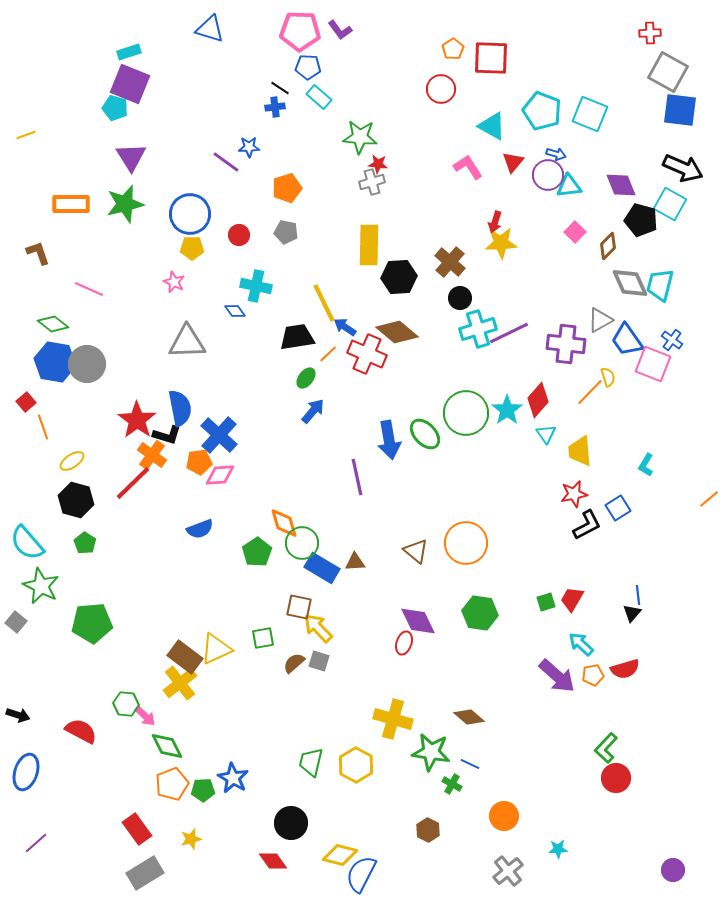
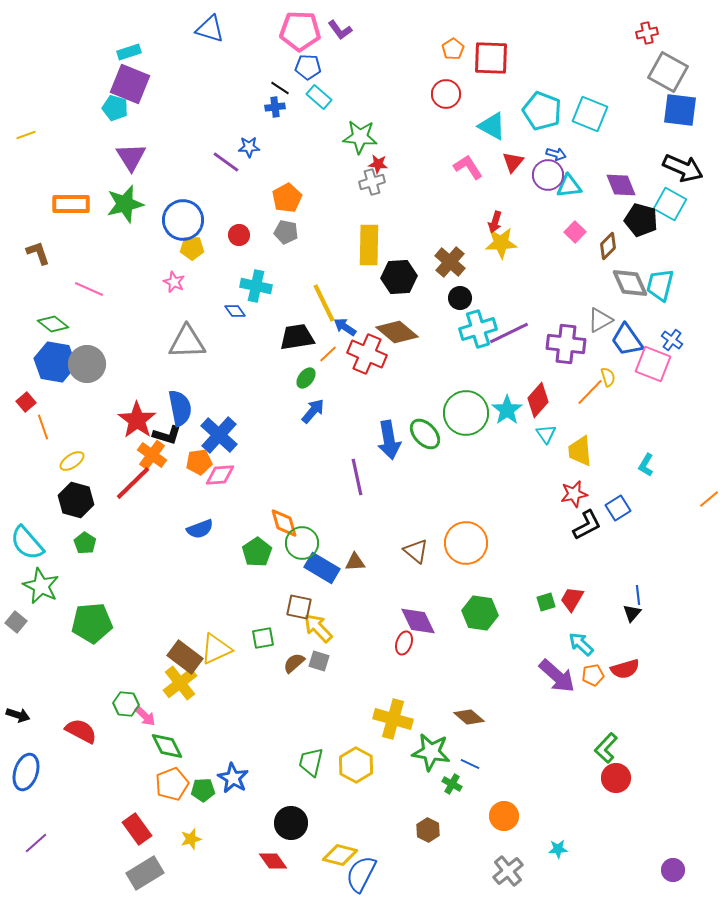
red cross at (650, 33): moved 3 px left; rotated 10 degrees counterclockwise
red circle at (441, 89): moved 5 px right, 5 px down
orange pentagon at (287, 188): moved 10 px down; rotated 12 degrees counterclockwise
blue circle at (190, 214): moved 7 px left, 6 px down
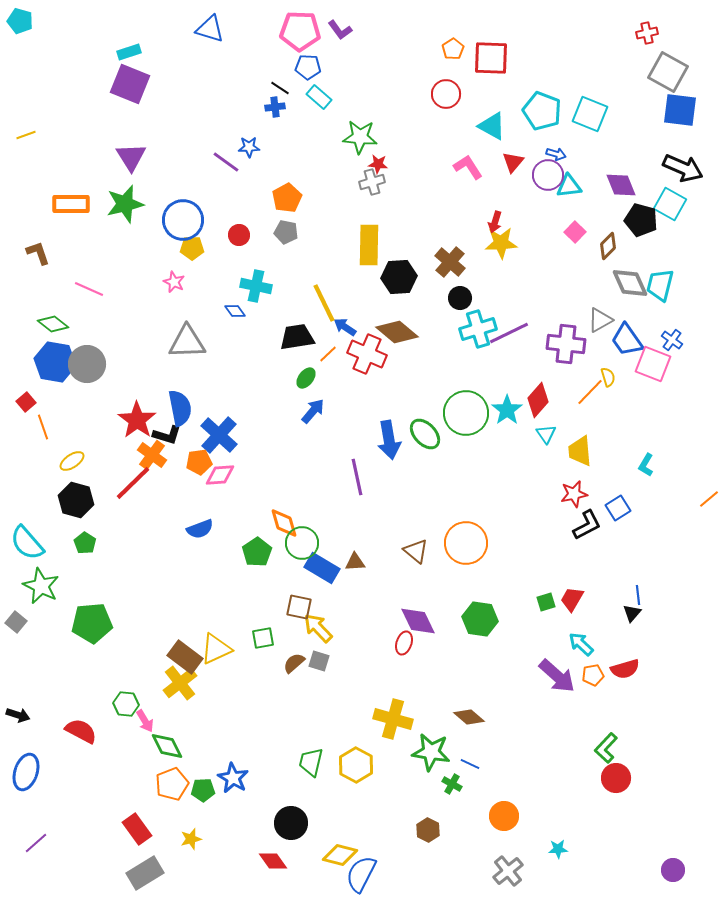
cyan pentagon at (115, 108): moved 95 px left, 87 px up
green hexagon at (480, 613): moved 6 px down
pink arrow at (145, 716): moved 5 px down; rotated 15 degrees clockwise
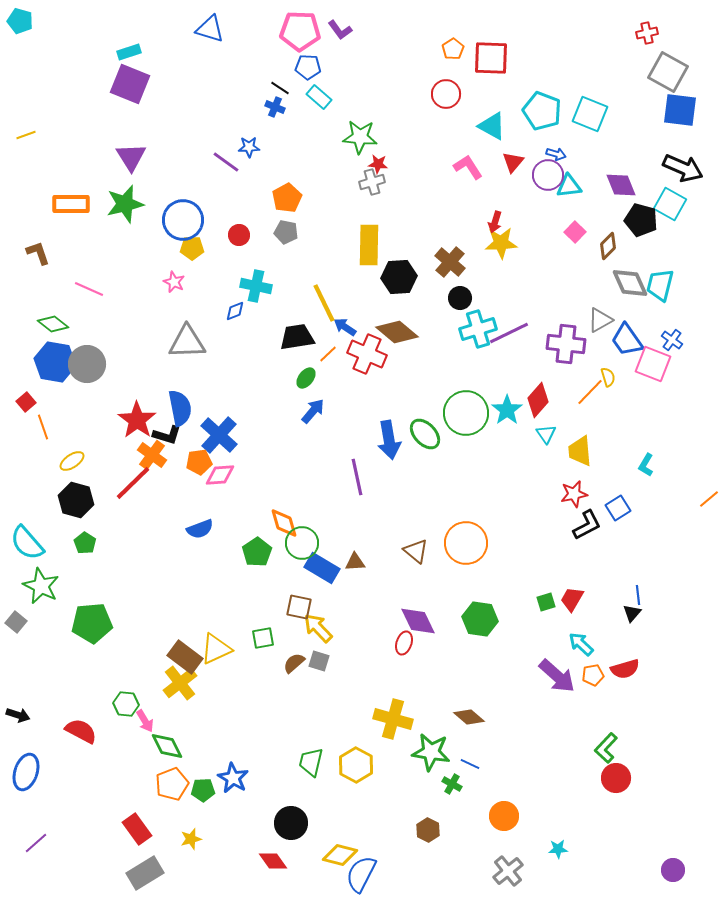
blue cross at (275, 107): rotated 30 degrees clockwise
blue diamond at (235, 311): rotated 75 degrees counterclockwise
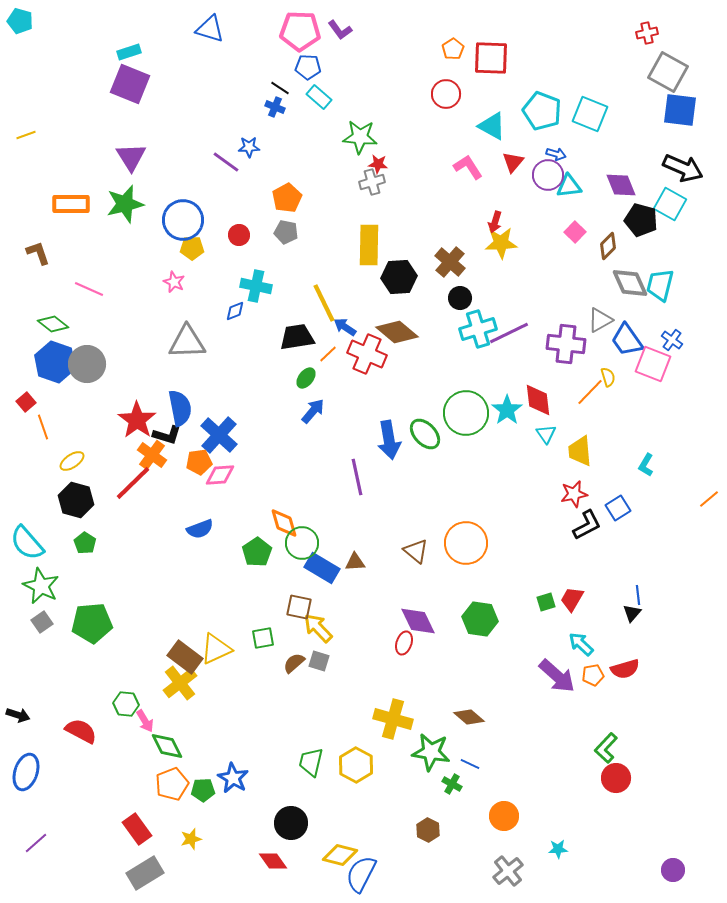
blue hexagon at (55, 362): rotated 9 degrees clockwise
red diamond at (538, 400): rotated 48 degrees counterclockwise
gray square at (16, 622): moved 26 px right; rotated 15 degrees clockwise
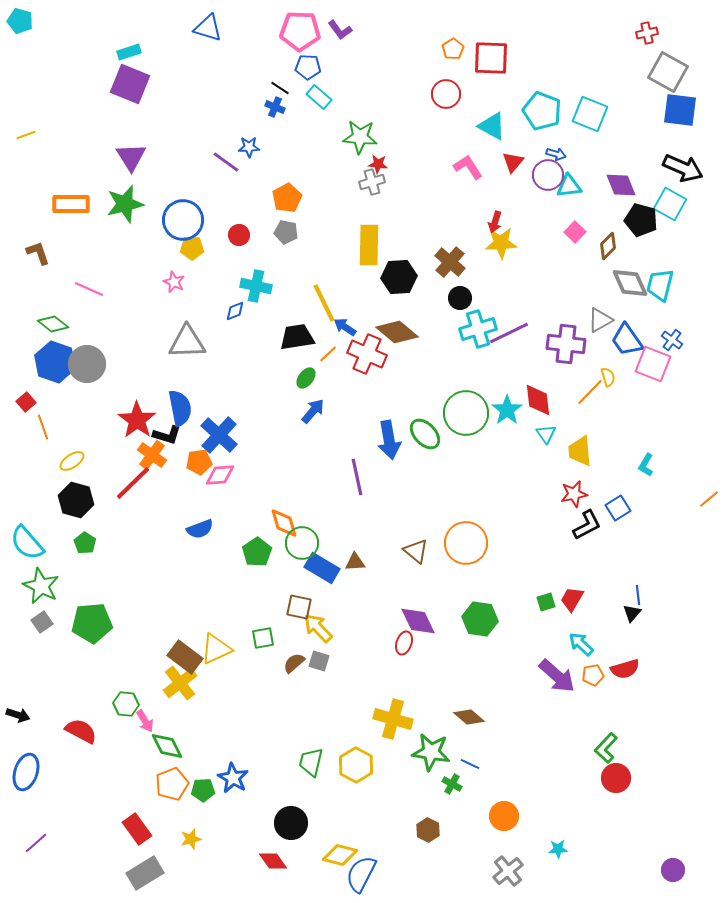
blue triangle at (210, 29): moved 2 px left, 1 px up
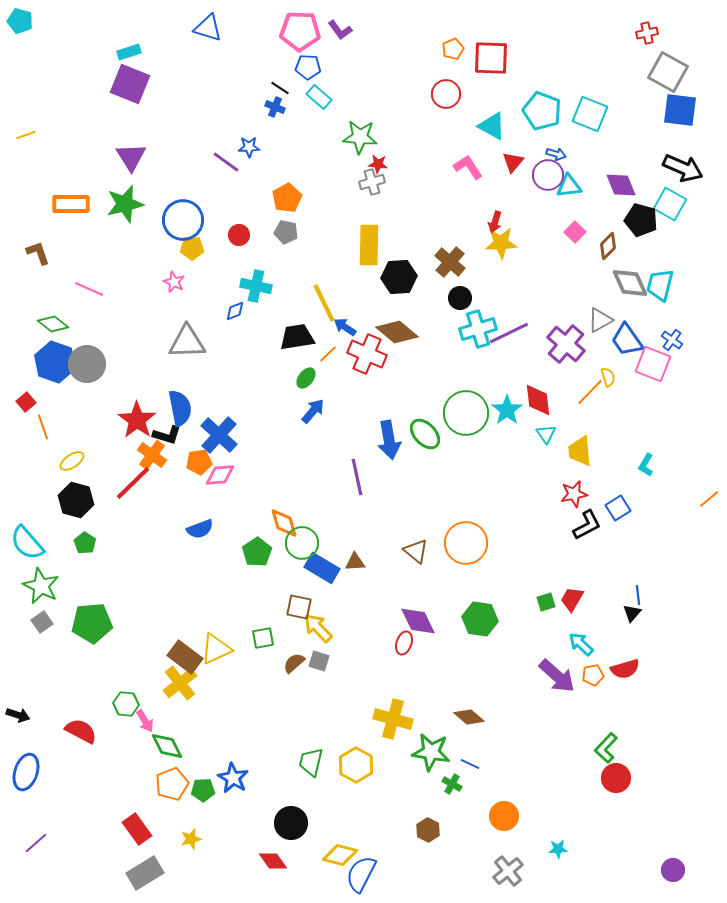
orange pentagon at (453, 49): rotated 10 degrees clockwise
purple cross at (566, 344): rotated 33 degrees clockwise
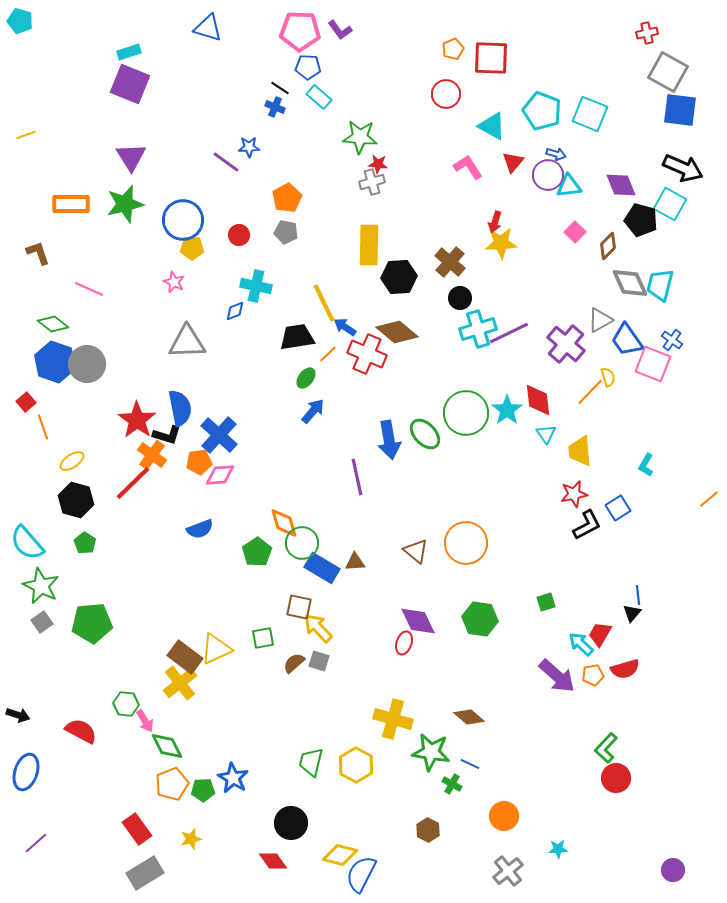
red trapezoid at (572, 599): moved 28 px right, 35 px down
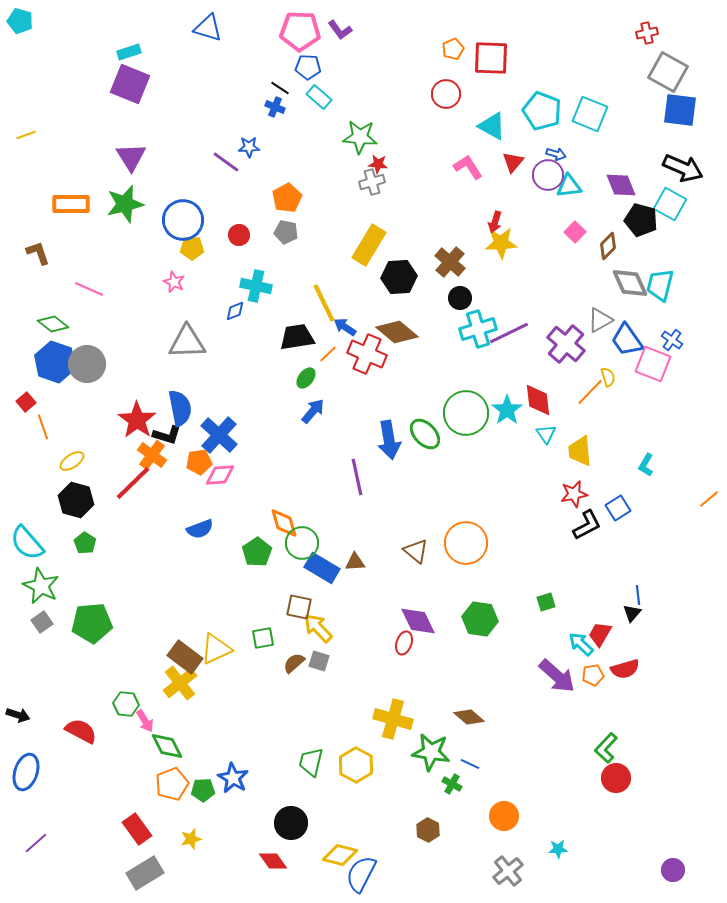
yellow rectangle at (369, 245): rotated 30 degrees clockwise
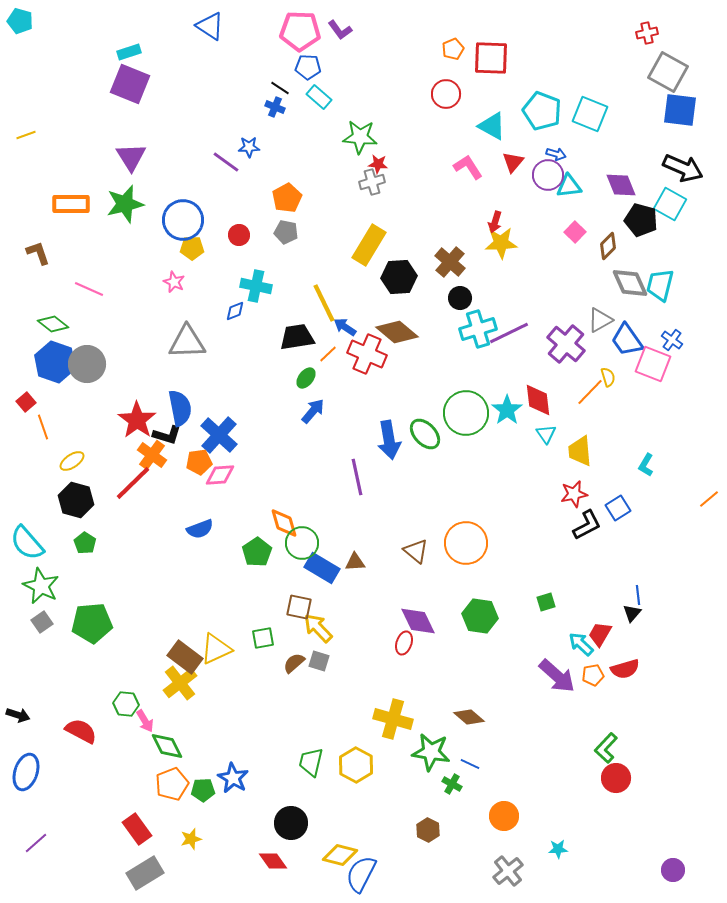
blue triangle at (208, 28): moved 2 px right, 2 px up; rotated 16 degrees clockwise
green hexagon at (480, 619): moved 3 px up
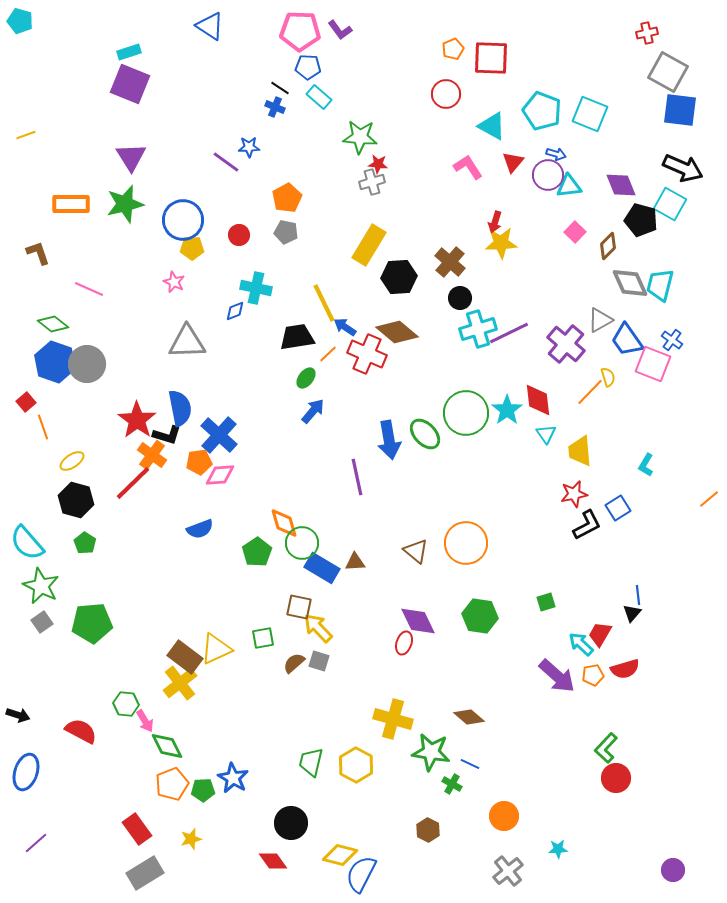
cyan cross at (256, 286): moved 2 px down
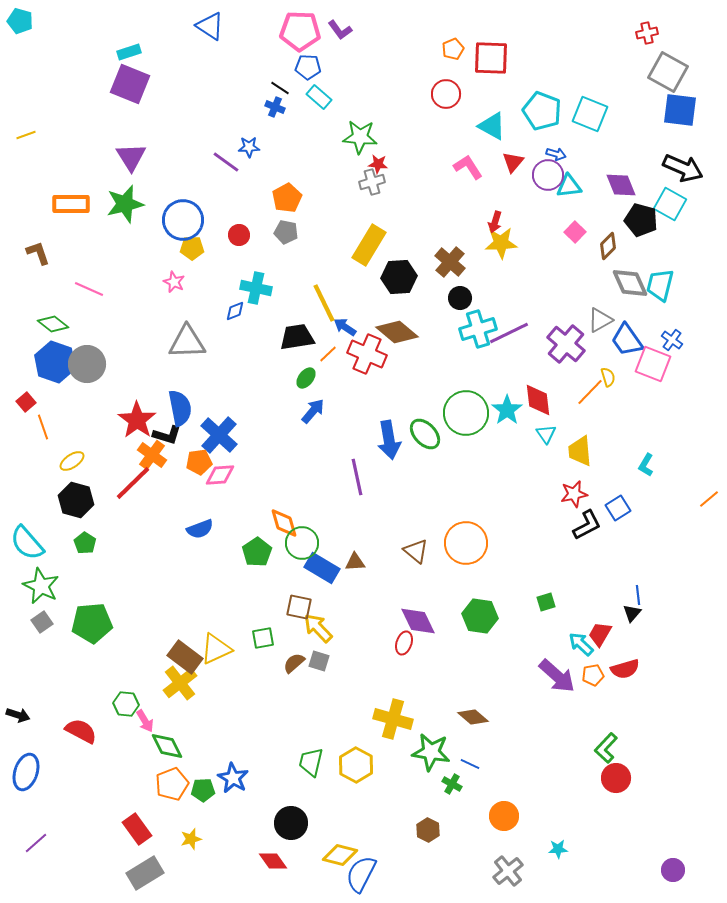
brown diamond at (469, 717): moved 4 px right
